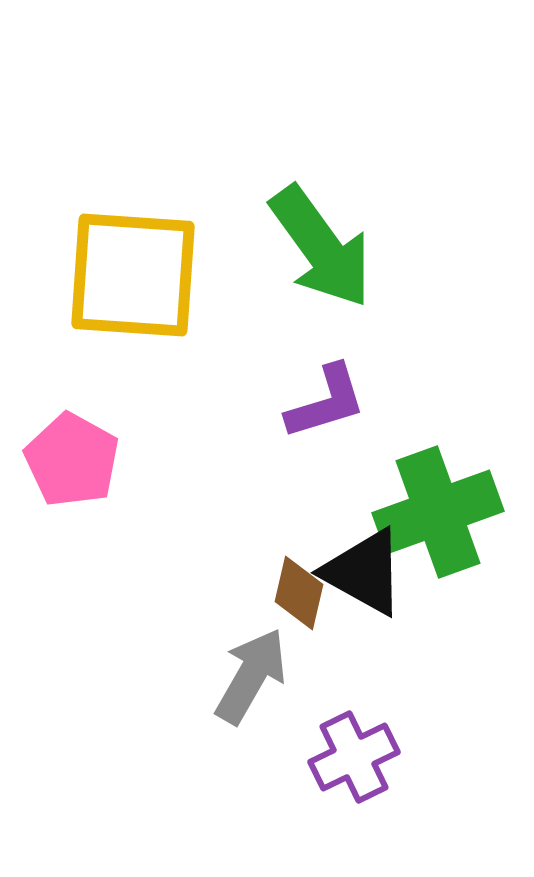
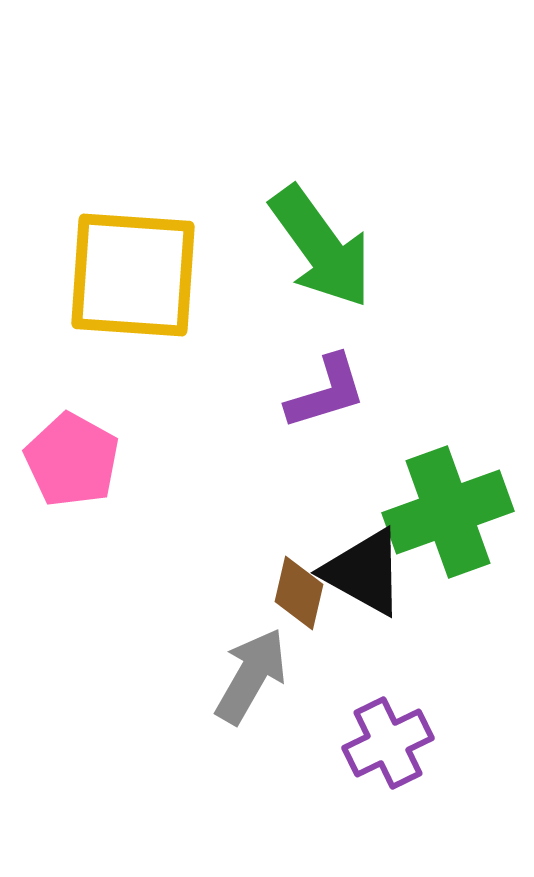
purple L-shape: moved 10 px up
green cross: moved 10 px right
purple cross: moved 34 px right, 14 px up
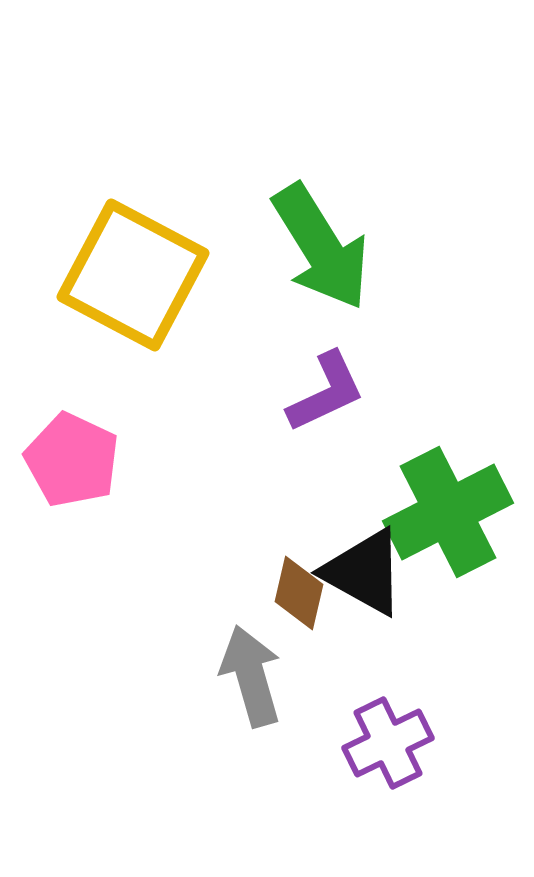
green arrow: rotated 4 degrees clockwise
yellow square: rotated 24 degrees clockwise
purple L-shape: rotated 8 degrees counterclockwise
pink pentagon: rotated 4 degrees counterclockwise
green cross: rotated 7 degrees counterclockwise
gray arrow: rotated 46 degrees counterclockwise
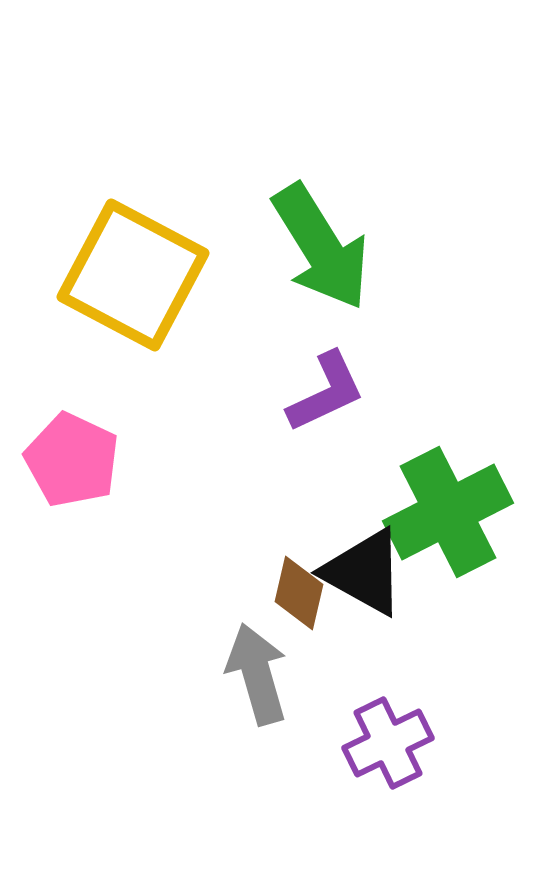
gray arrow: moved 6 px right, 2 px up
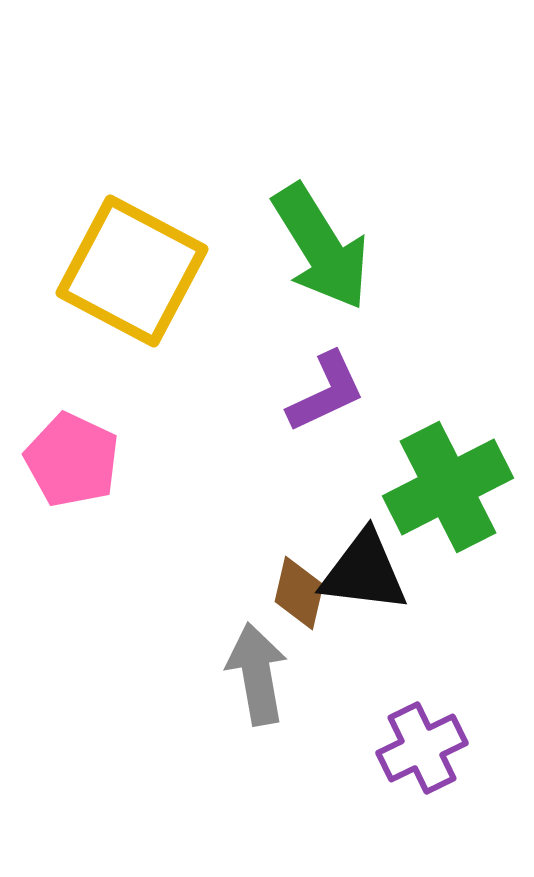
yellow square: moved 1 px left, 4 px up
green cross: moved 25 px up
black triangle: rotated 22 degrees counterclockwise
gray arrow: rotated 6 degrees clockwise
purple cross: moved 34 px right, 5 px down
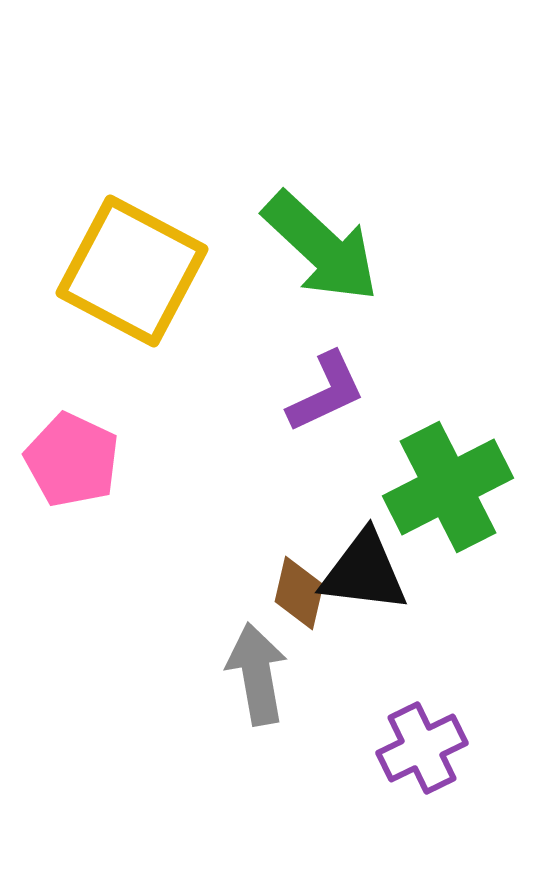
green arrow: rotated 15 degrees counterclockwise
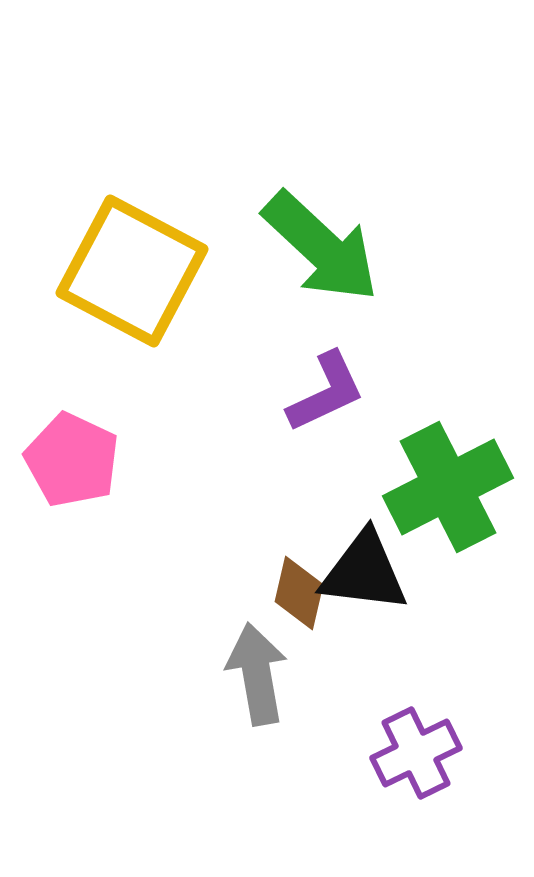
purple cross: moved 6 px left, 5 px down
